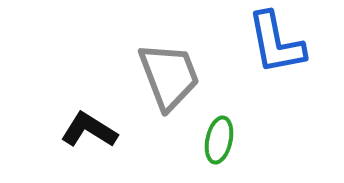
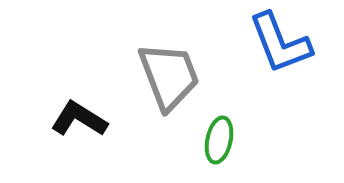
blue L-shape: moved 4 px right; rotated 10 degrees counterclockwise
black L-shape: moved 10 px left, 11 px up
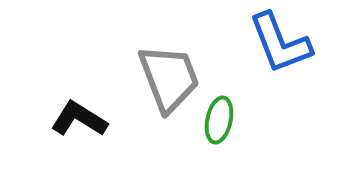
gray trapezoid: moved 2 px down
green ellipse: moved 20 px up
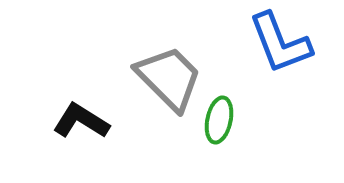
gray trapezoid: rotated 24 degrees counterclockwise
black L-shape: moved 2 px right, 2 px down
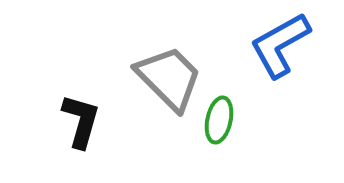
blue L-shape: moved 2 px down; rotated 82 degrees clockwise
black L-shape: rotated 74 degrees clockwise
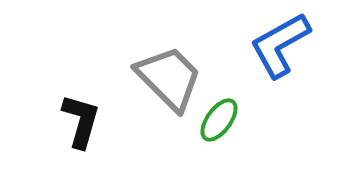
green ellipse: rotated 24 degrees clockwise
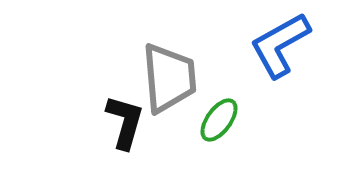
gray trapezoid: rotated 40 degrees clockwise
black L-shape: moved 44 px right, 1 px down
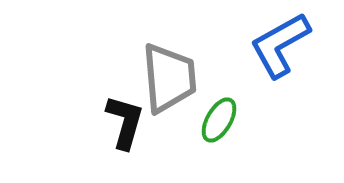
green ellipse: rotated 6 degrees counterclockwise
